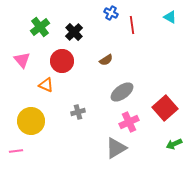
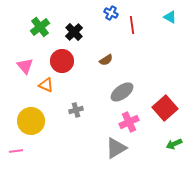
pink triangle: moved 3 px right, 6 px down
gray cross: moved 2 px left, 2 px up
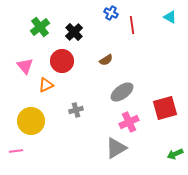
orange triangle: rotated 49 degrees counterclockwise
red square: rotated 25 degrees clockwise
green arrow: moved 1 px right, 10 px down
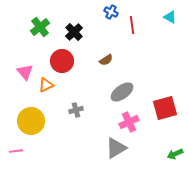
blue cross: moved 1 px up
pink triangle: moved 6 px down
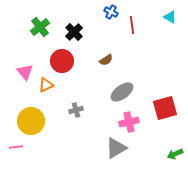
pink cross: rotated 12 degrees clockwise
pink line: moved 4 px up
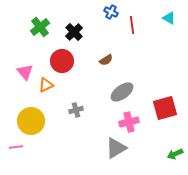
cyan triangle: moved 1 px left, 1 px down
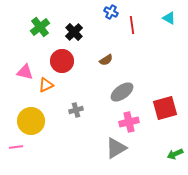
pink triangle: rotated 36 degrees counterclockwise
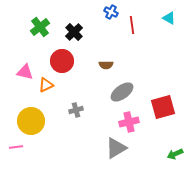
brown semicircle: moved 5 px down; rotated 32 degrees clockwise
red square: moved 2 px left, 1 px up
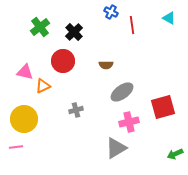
red circle: moved 1 px right
orange triangle: moved 3 px left, 1 px down
yellow circle: moved 7 px left, 2 px up
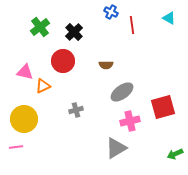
pink cross: moved 1 px right, 1 px up
